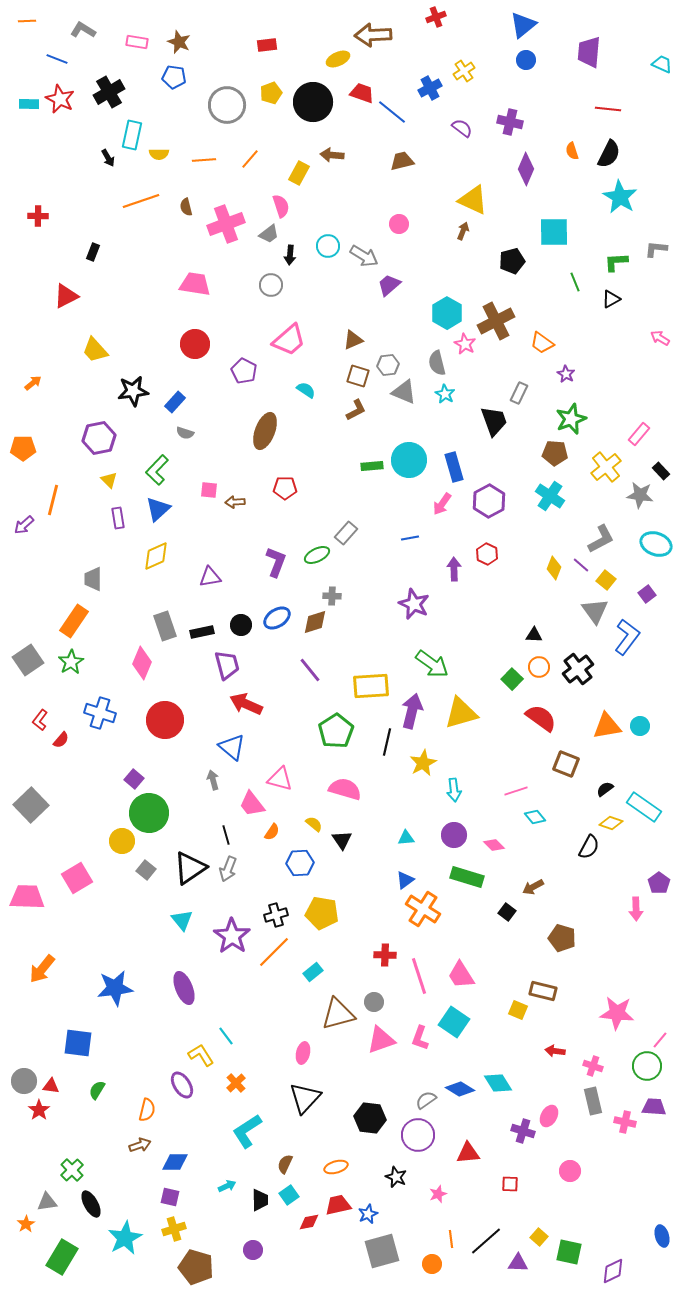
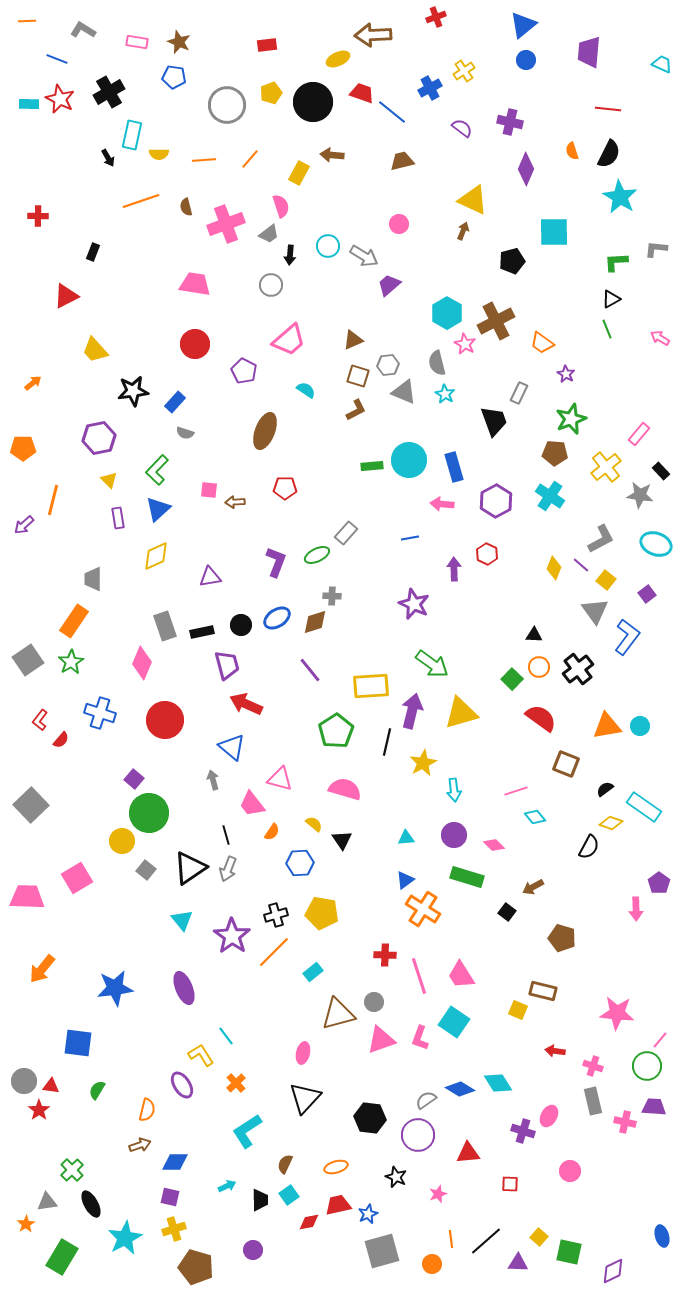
green line at (575, 282): moved 32 px right, 47 px down
purple hexagon at (489, 501): moved 7 px right
pink arrow at (442, 504): rotated 60 degrees clockwise
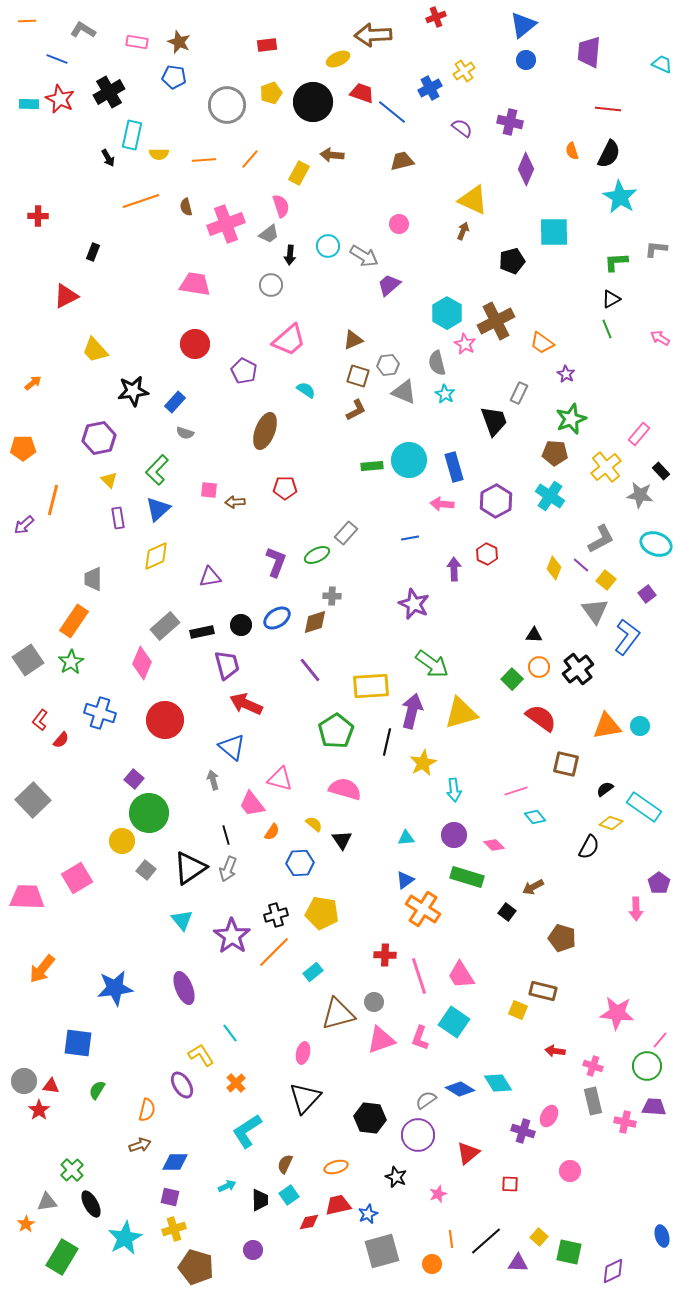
gray rectangle at (165, 626): rotated 68 degrees clockwise
brown square at (566, 764): rotated 8 degrees counterclockwise
gray square at (31, 805): moved 2 px right, 5 px up
cyan line at (226, 1036): moved 4 px right, 3 px up
red triangle at (468, 1153): rotated 35 degrees counterclockwise
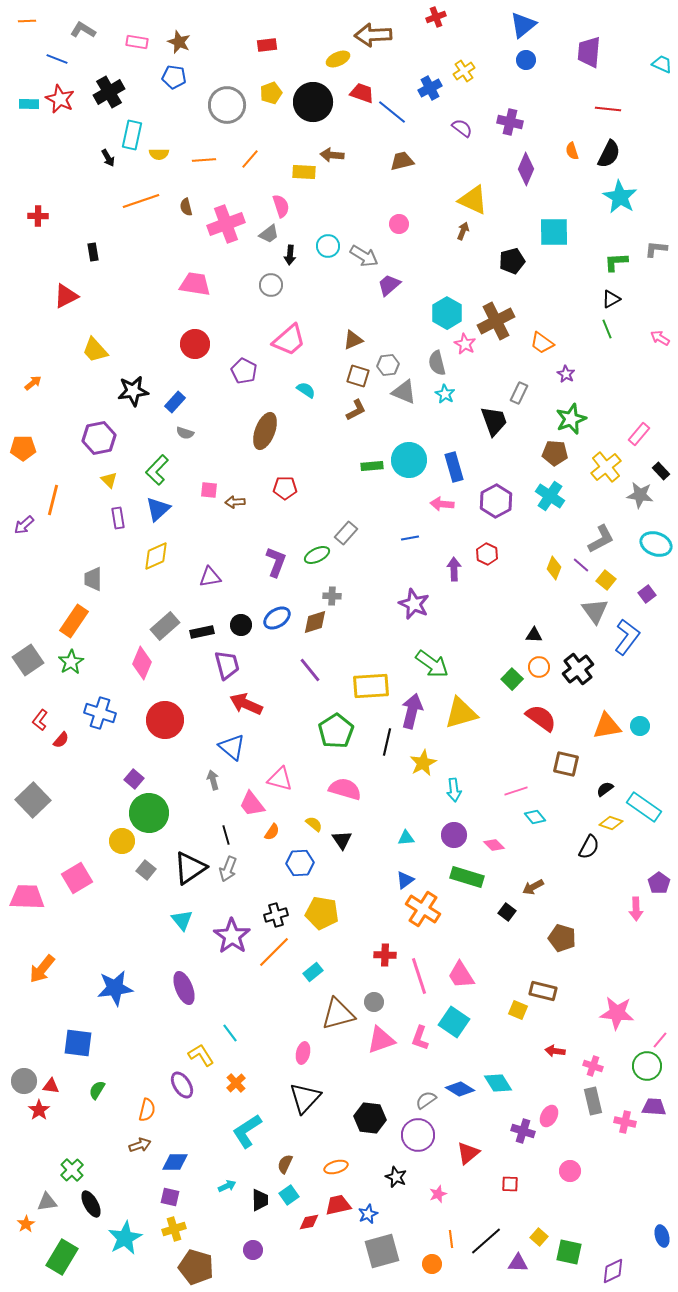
yellow rectangle at (299, 173): moved 5 px right, 1 px up; rotated 65 degrees clockwise
black rectangle at (93, 252): rotated 30 degrees counterclockwise
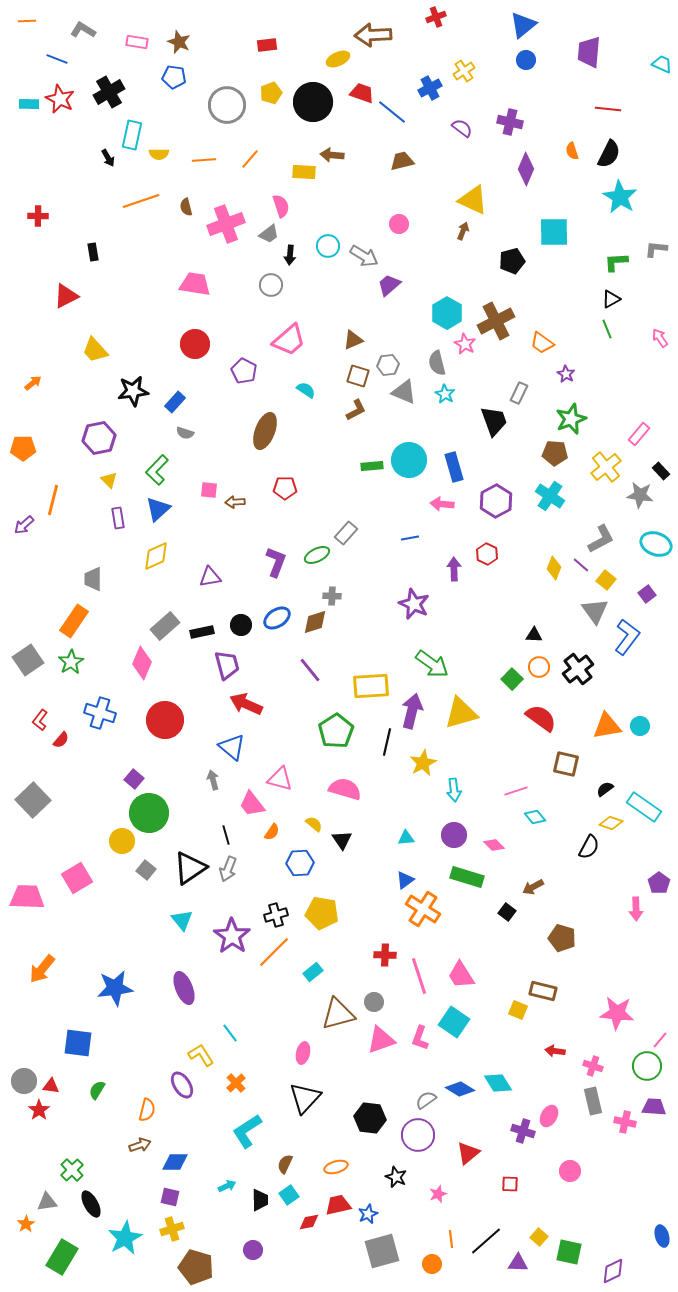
pink arrow at (660, 338): rotated 24 degrees clockwise
yellow cross at (174, 1229): moved 2 px left
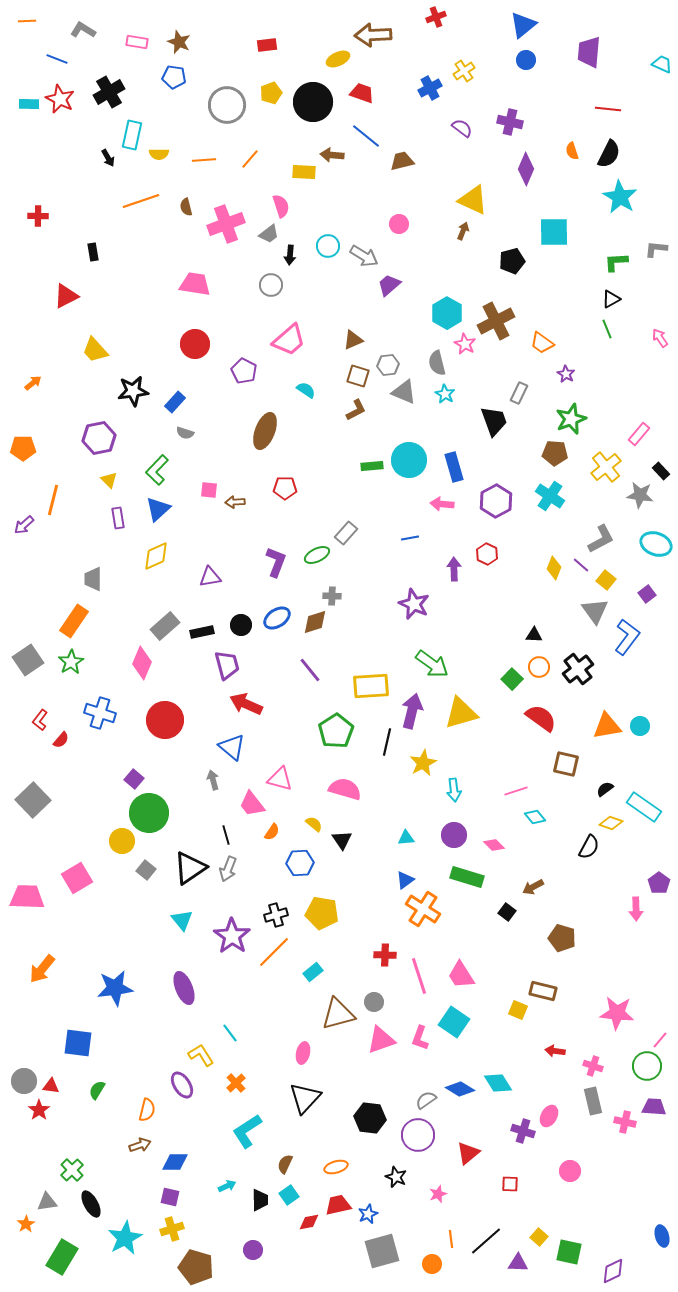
blue line at (392, 112): moved 26 px left, 24 px down
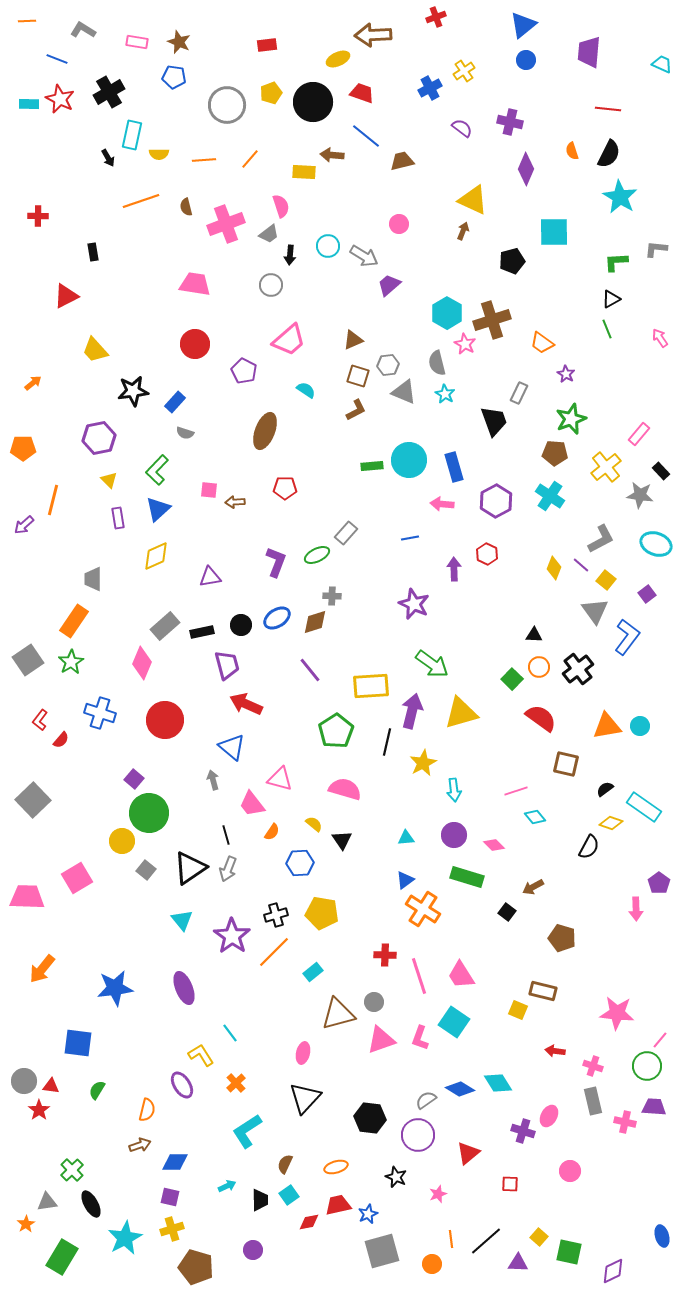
brown cross at (496, 321): moved 4 px left, 1 px up; rotated 9 degrees clockwise
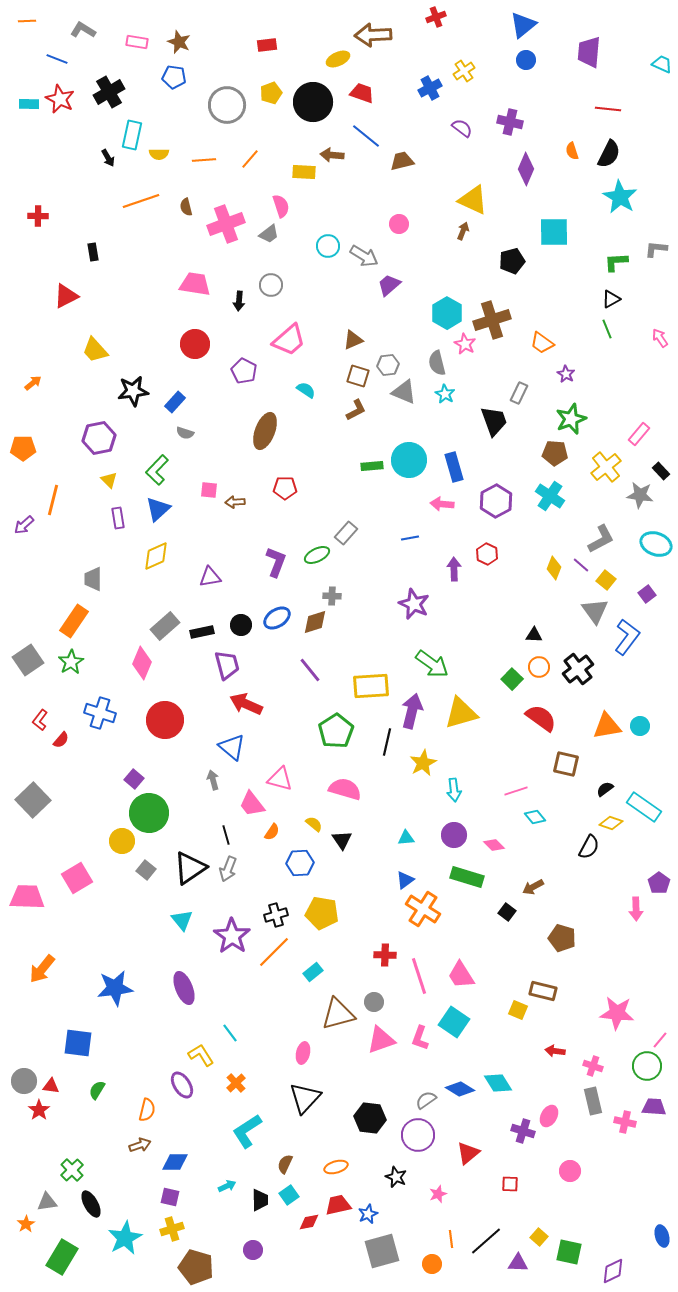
black arrow at (290, 255): moved 51 px left, 46 px down
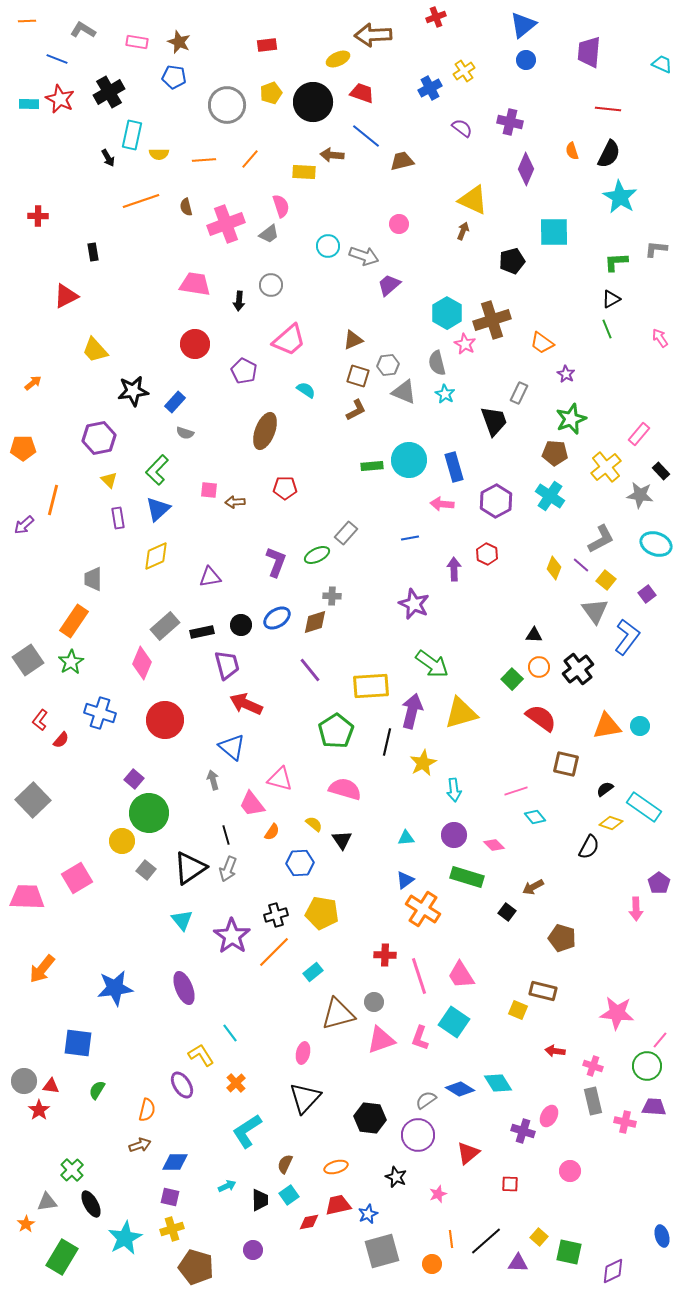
gray arrow at (364, 256): rotated 12 degrees counterclockwise
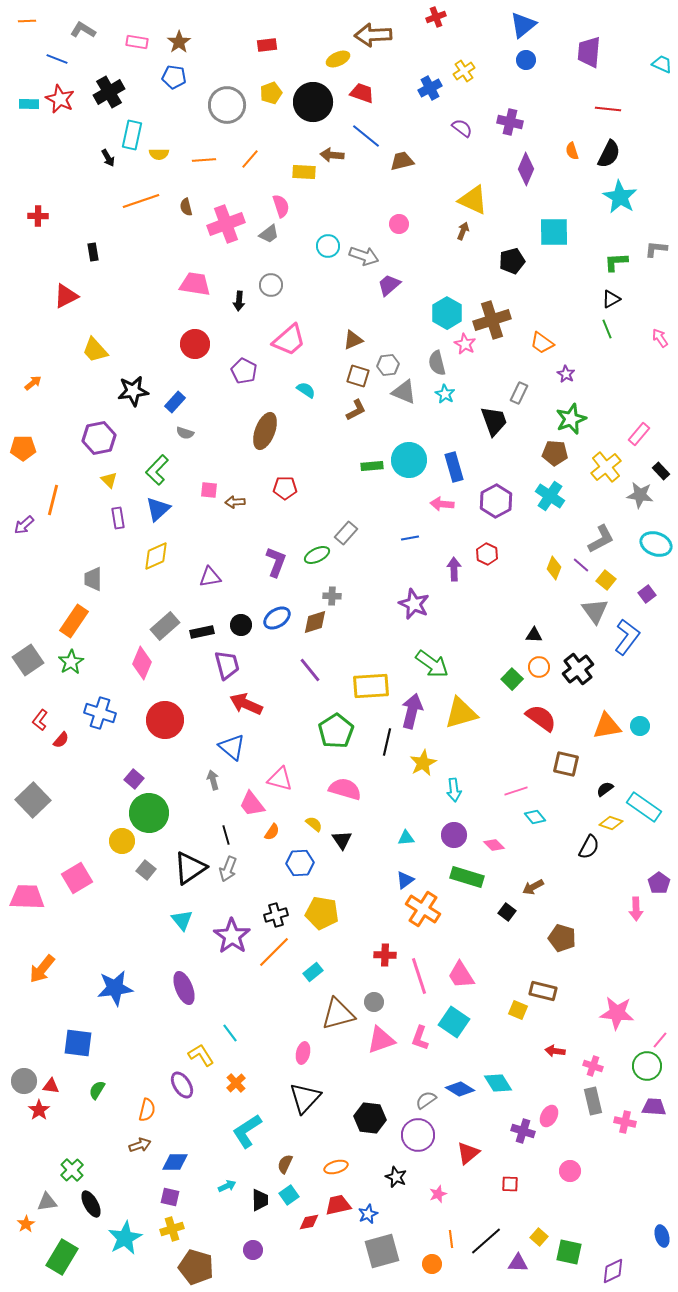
brown star at (179, 42): rotated 15 degrees clockwise
